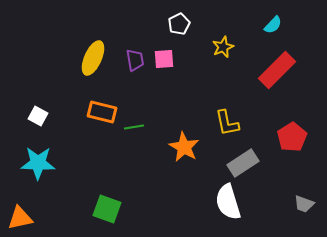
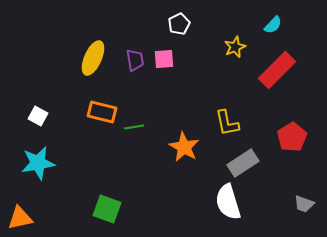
yellow star: moved 12 px right
cyan star: rotated 12 degrees counterclockwise
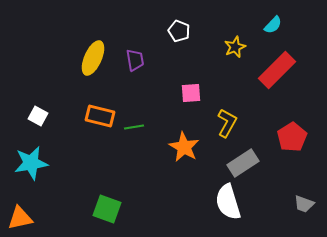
white pentagon: moved 7 px down; rotated 25 degrees counterclockwise
pink square: moved 27 px right, 34 px down
orange rectangle: moved 2 px left, 4 px down
yellow L-shape: rotated 140 degrees counterclockwise
cyan star: moved 7 px left
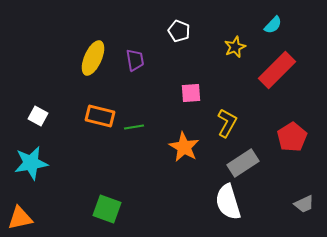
gray trapezoid: rotated 45 degrees counterclockwise
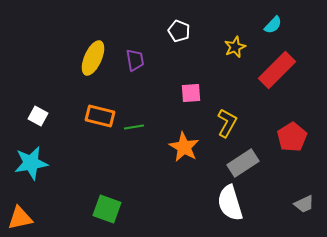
white semicircle: moved 2 px right, 1 px down
